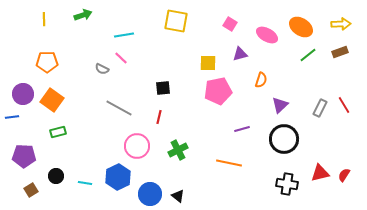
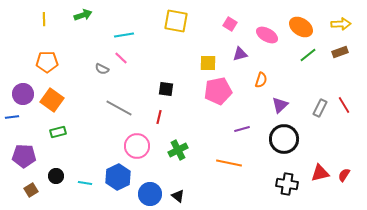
black square at (163, 88): moved 3 px right, 1 px down; rotated 14 degrees clockwise
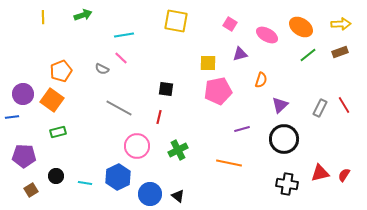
yellow line at (44, 19): moved 1 px left, 2 px up
orange pentagon at (47, 62): moved 14 px right, 9 px down; rotated 20 degrees counterclockwise
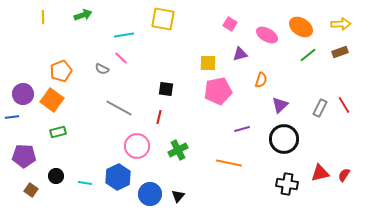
yellow square at (176, 21): moved 13 px left, 2 px up
brown square at (31, 190): rotated 24 degrees counterclockwise
black triangle at (178, 196): rotated 32 degrees clockwise
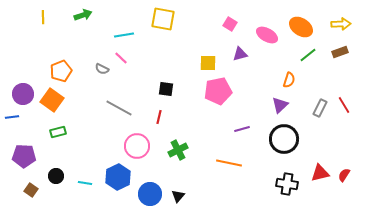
orange semicircle at (261, 80): moved 28 px right
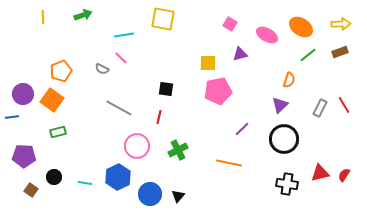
purple line at (242, 129): rotated 28 degrees counterclockwise
black circle at (56, 176): moved 2 px left, 1 px down
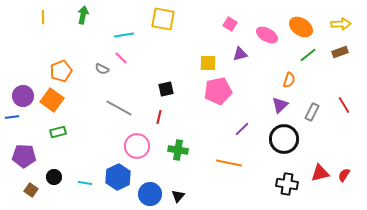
green arrow at (83, 15): rotated 60 degrees counterclockwise
black square at (166, 89): rotated 21 degrees counterclockwise
purple circle at (23, 94): moved 2 px down
gray rectangle at (320, 108): moved 8 px left, 4 px down
green cross at (178, 150): rotated 36 degrees clockwise
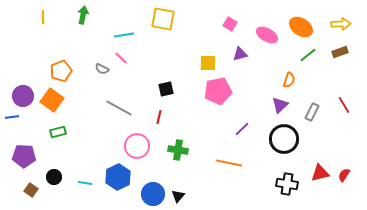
blue circle at (150, 194): moved 3 px right
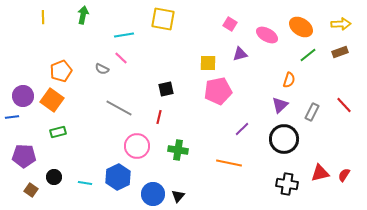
red line at (344, 105): rotated 12 degrees counterclockwise
